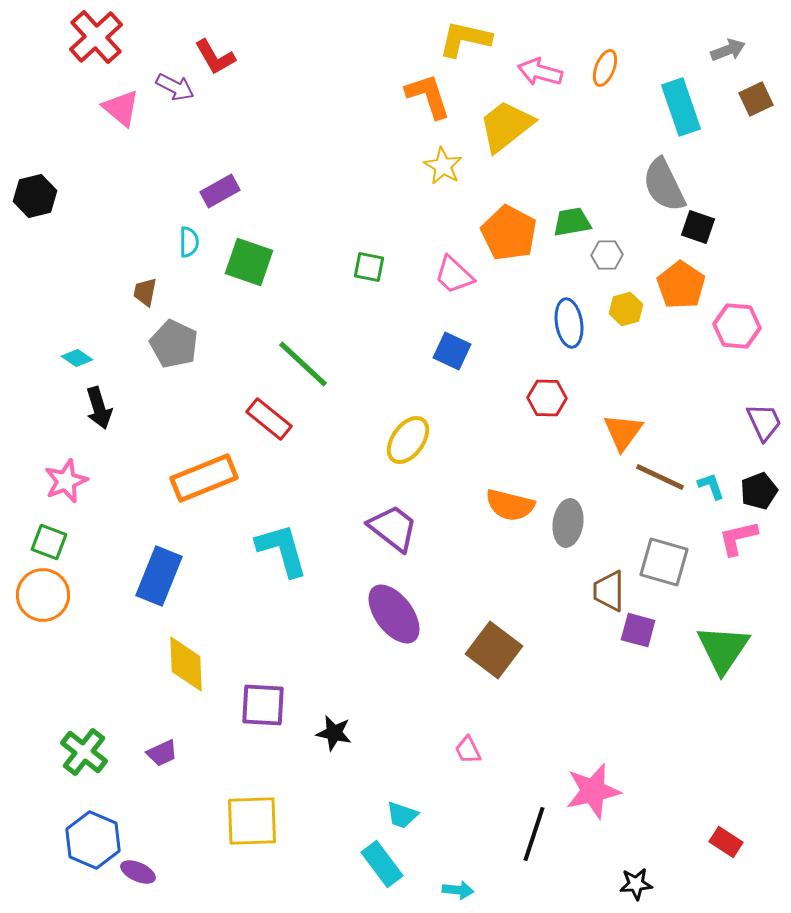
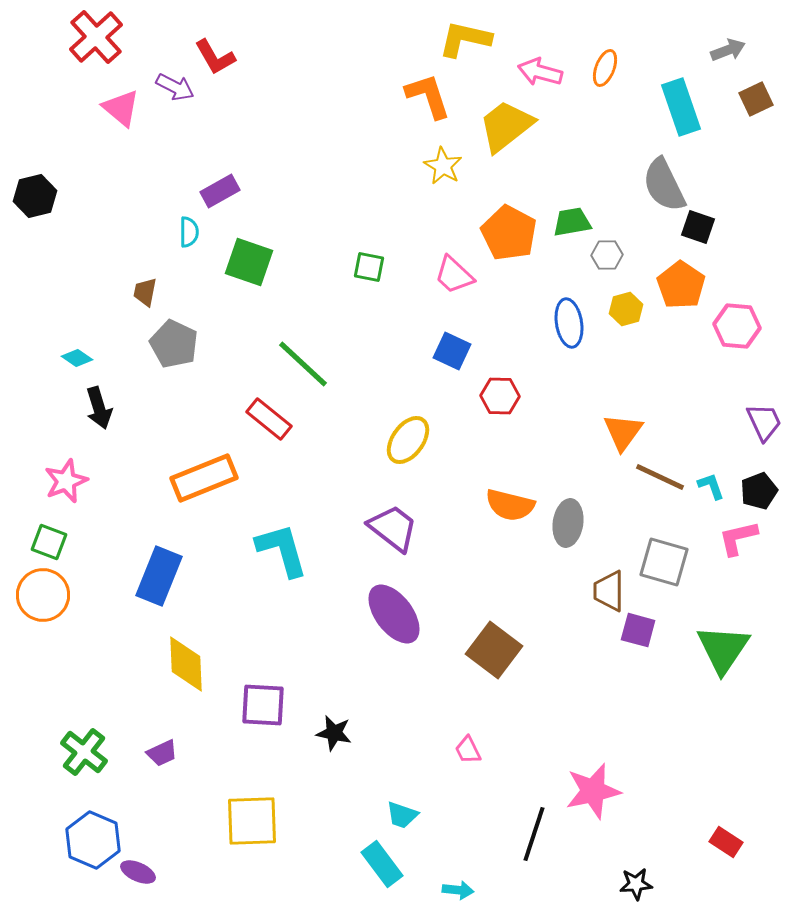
cyan semicircle at (189, 242): moved 10 px up
red hexagon at (547, 398): moved 47 px left, 2 px up
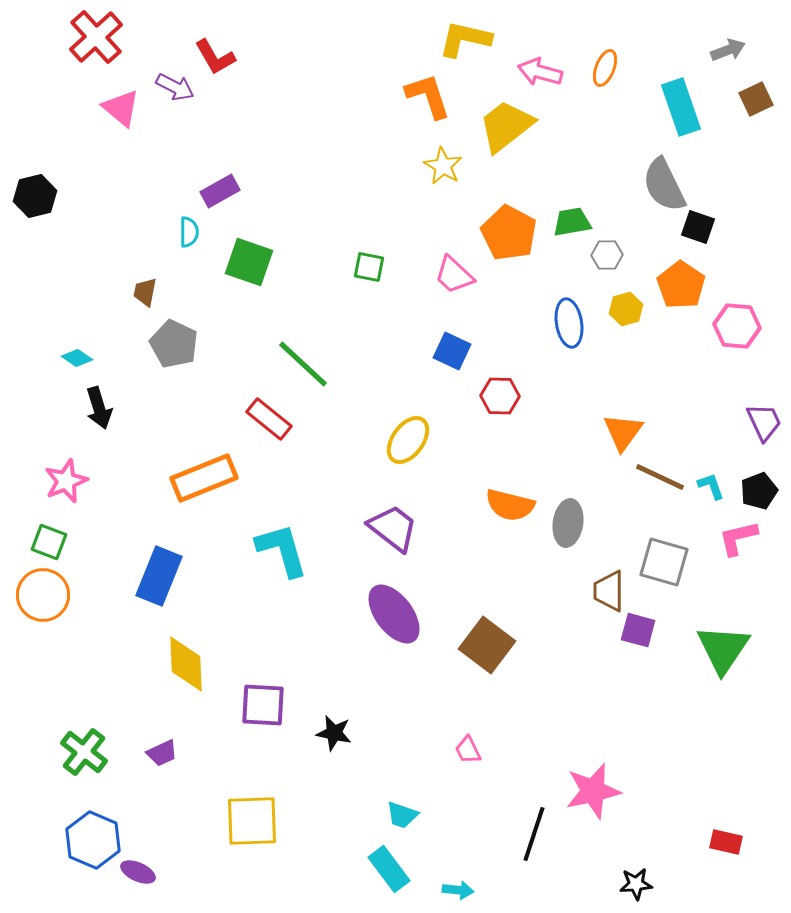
brown square at (494, 650): moved 7 px left, 5 px up
red rectangle at (726, 842): rotated 20 degrees counterclockwise
cyan rectangle at (382, 864): moved 7 px right, 5 px down
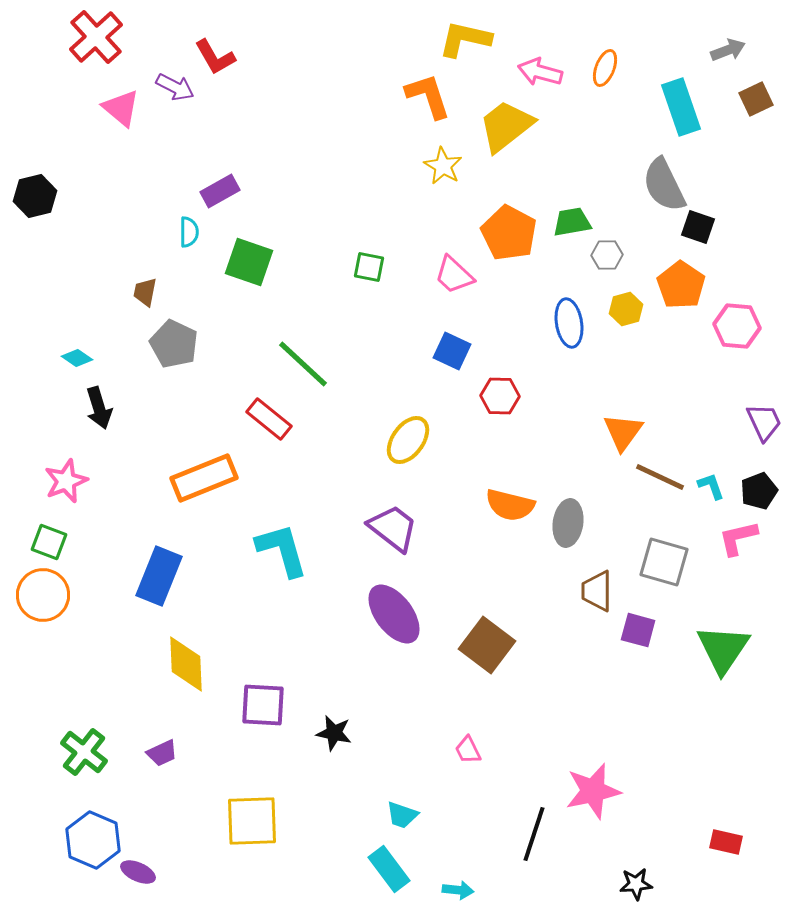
brown trapezoid at (609, 591): moved 12 px left
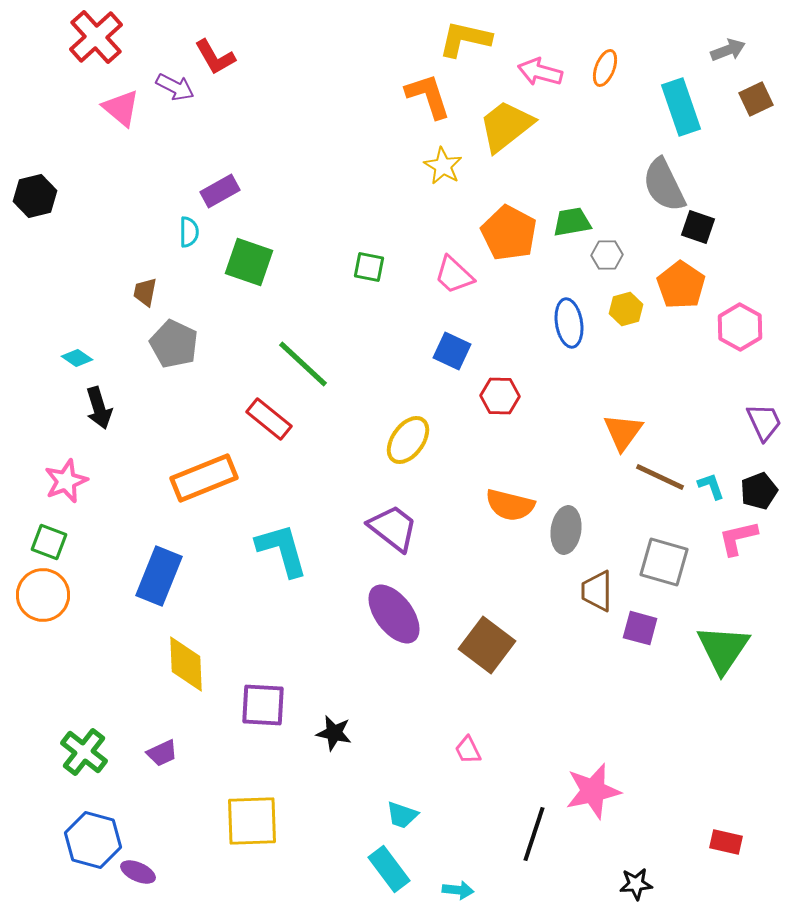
pink hexagon at (737, 326): moved 3 px right, 1 px down; rotated 24 degrees clockwise
gray ellipse at (568, 523): moved 2 px left, 7 px down
purple square at (638, 630): moved 2 px right, 2 px up
blue hexagon at (93, 840): rotated 8 degrees counterclockwise
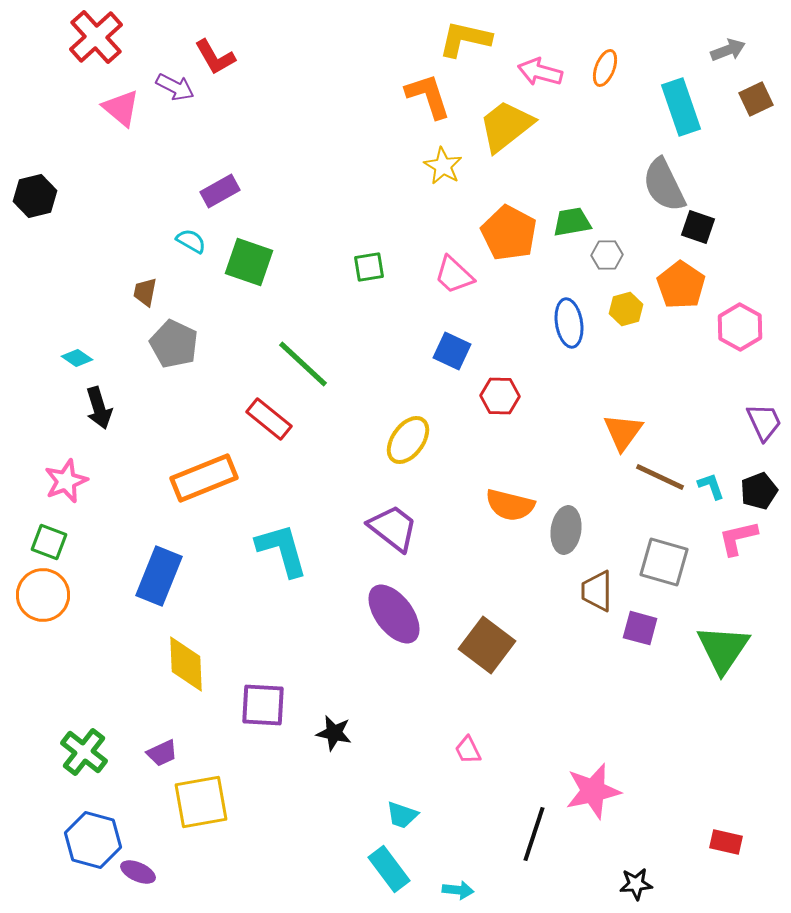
cyan semicircle at (189, 232): moved 2 px right, 9 px down; rotated 60 degrees counterclockwise
green square at (369, 267): rotated 20 degrees counterclockwise
yellow square at (252, 821): moved 51 px left, 19 px up; rotated 8 degrees counterclockwise
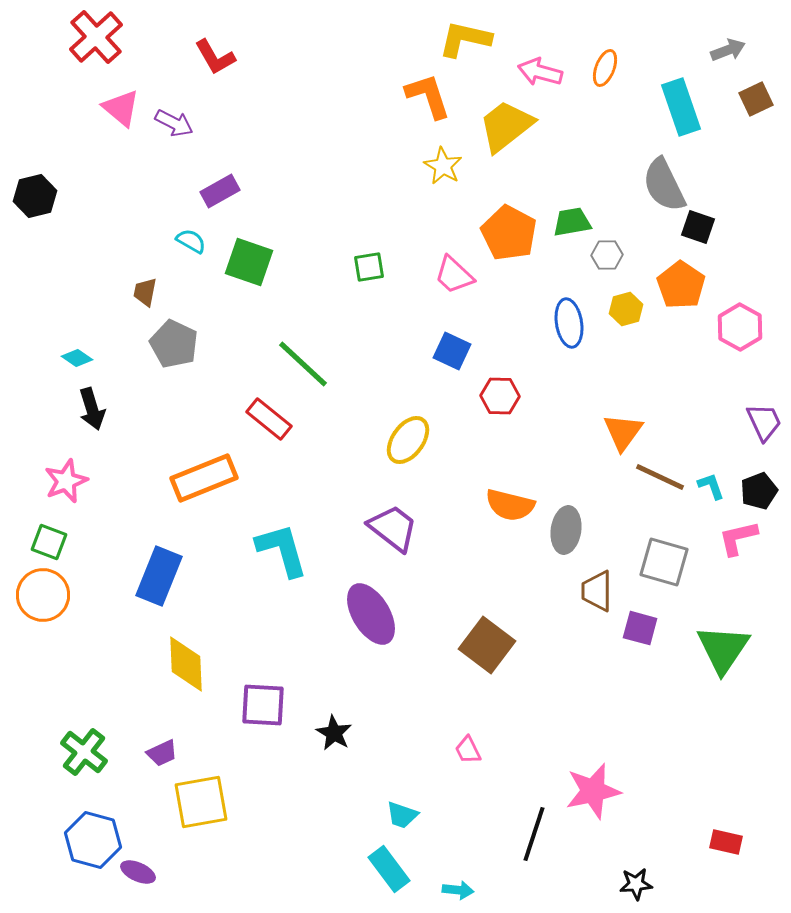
purple arrow at (175, 87): moved 1 px left, 36 px down
black arrow at (99, 408): moved 7 px left, 1 px down
purple ellipse at (394, 614): moved 23 px left; rotated 6 degrees clockwise
black star at (334, 733): rotated 18 degrees clockwise
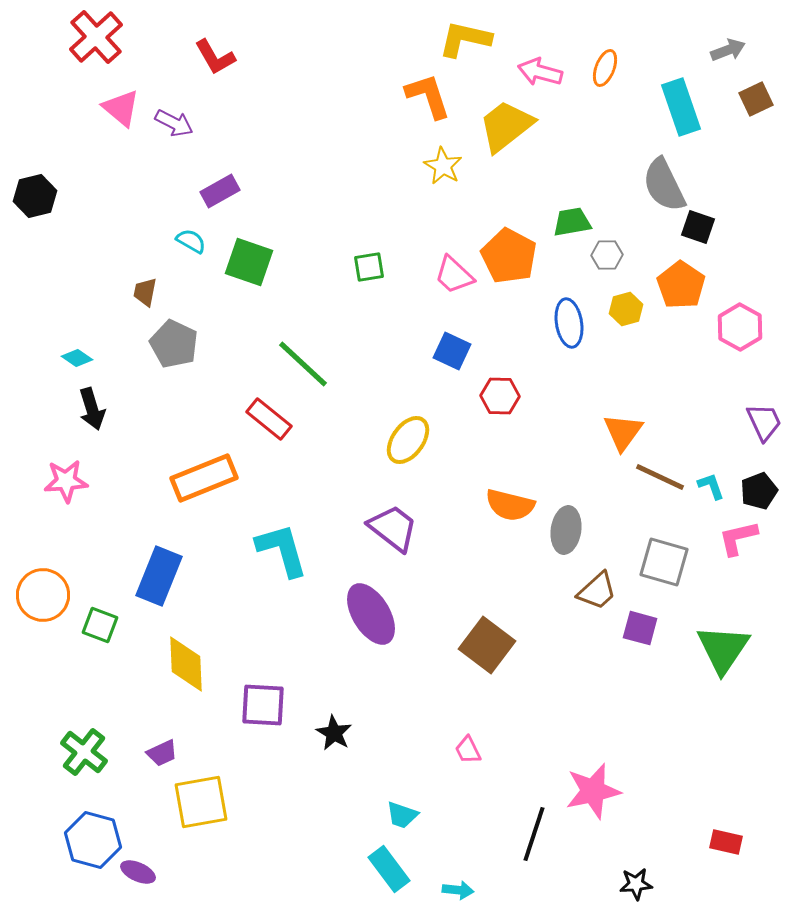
orange pentagon at (509, 233): moved 23 px down
pink star at (66, 481): rotated 18 degrees clockwise
green square at (49, 542): moved 51 px right, 83 px down
brown trapezoid at (597, 591): rotated 132 degrees counterclockwise
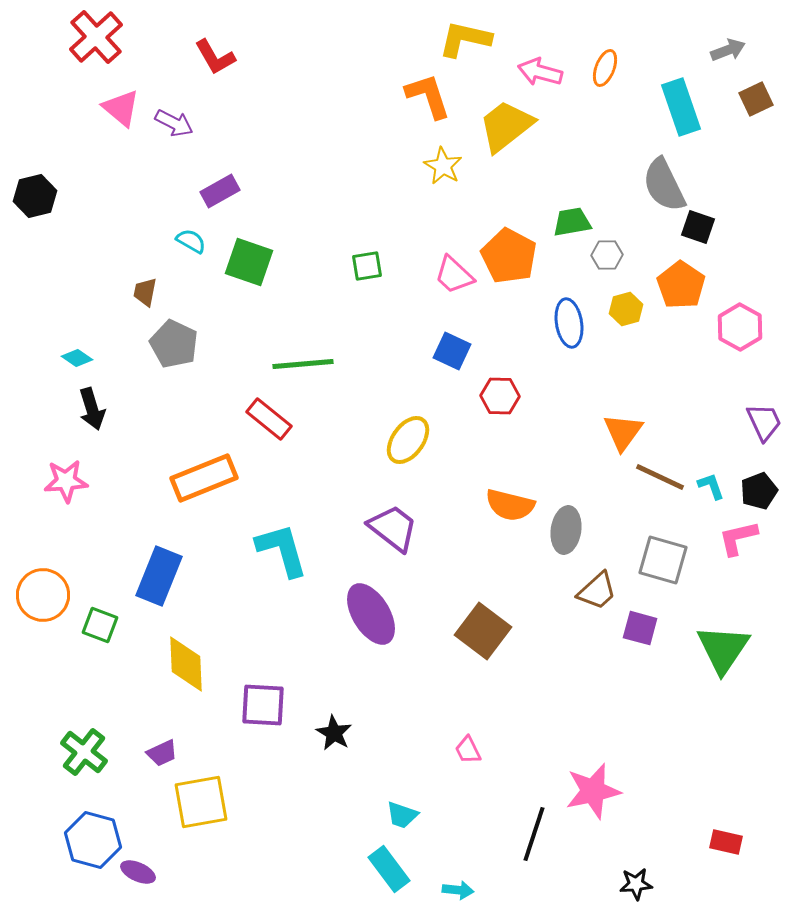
green square at (369, 267): moved 2 px left, 1 px up
green line at (303, 364): rotated 48 degrees counterclockwise
gray square at (664, 562): moved 1 px left, 2 px up
brown square at (487, 645): moved 4 px left, 14 px up
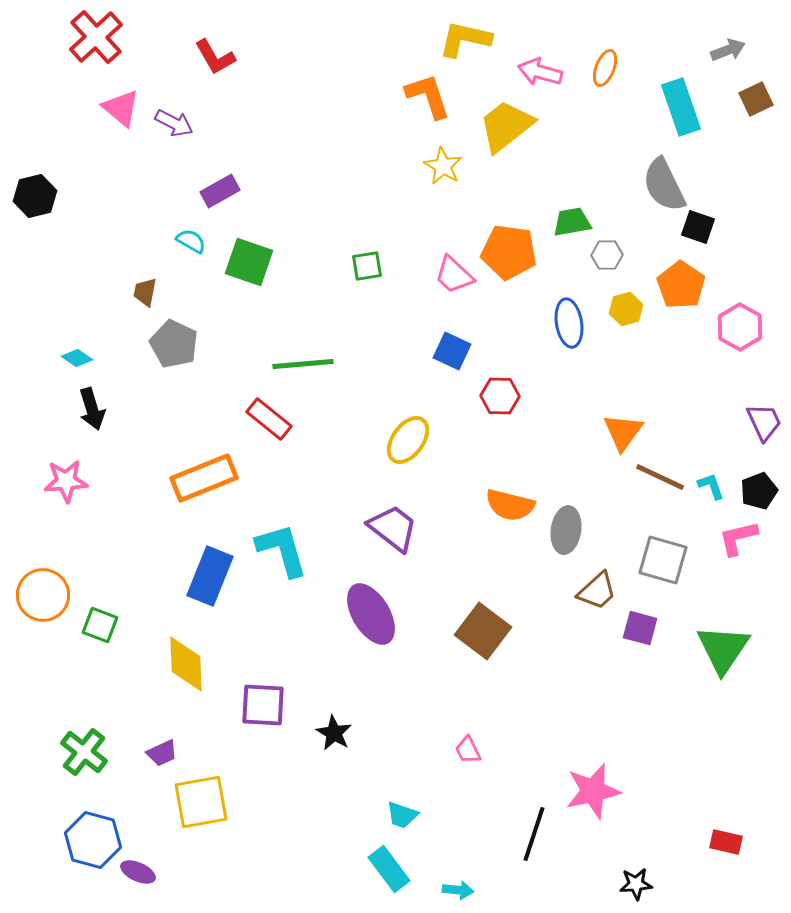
orange pentagon at (509, 256): moved 4 px up; rotated 20 degrees counterclockwise
blue rectangle at (159, 576): moved 51 px right
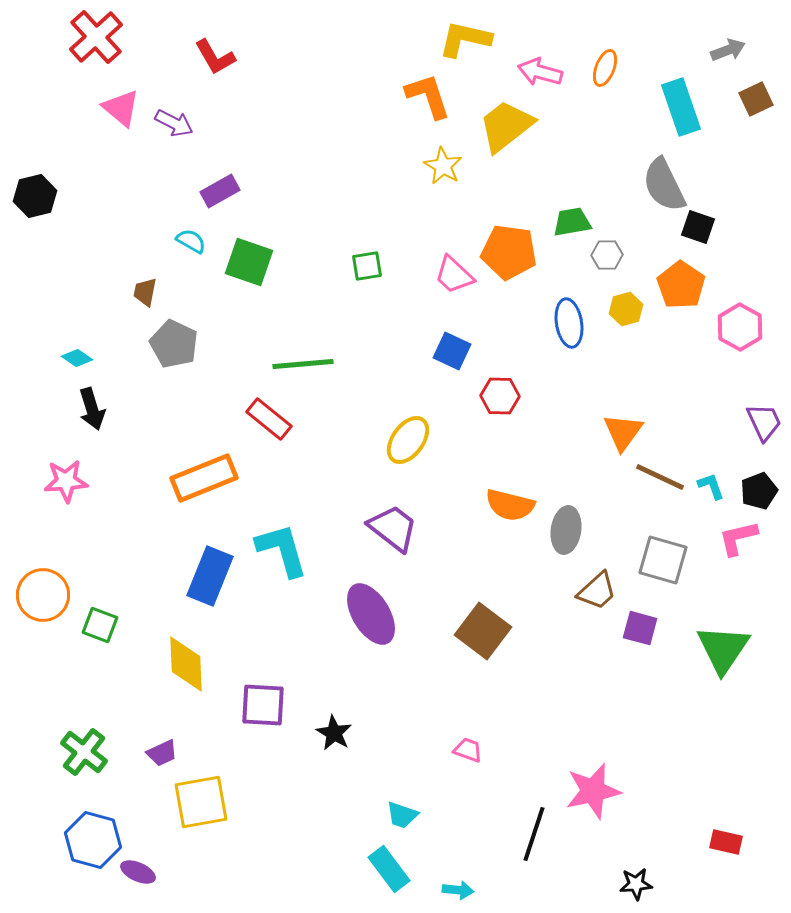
pink trapezoid at (468, 750): rotated 136 degrees clockwise
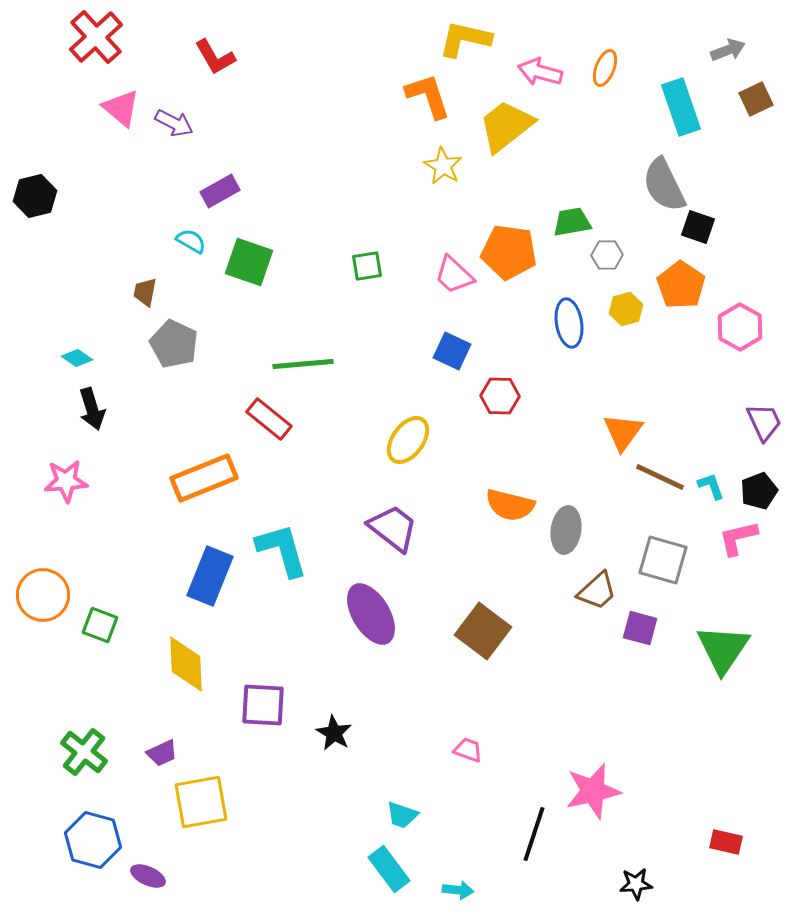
purple ellipse at (138, 872): moved 10 px right, 4 px down
